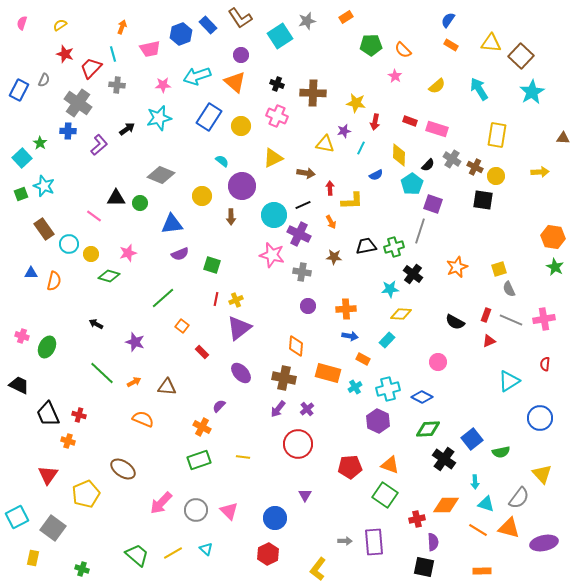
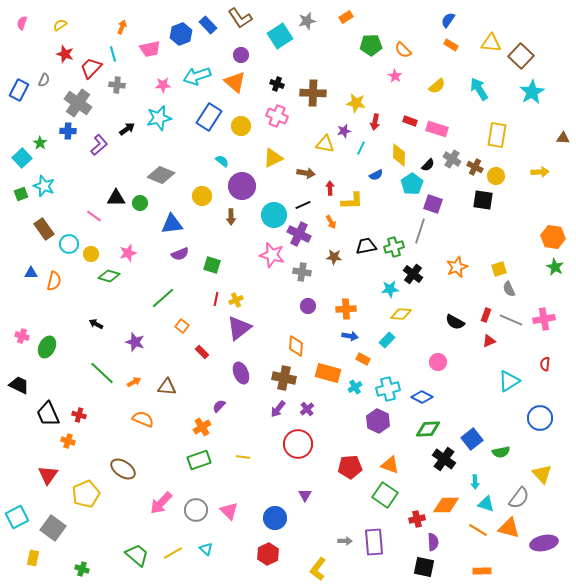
purple ellipse at (241, 373): rotated 20 degrees clockwise
orange cross at (202, 427): rotated 30 degrees clockwise
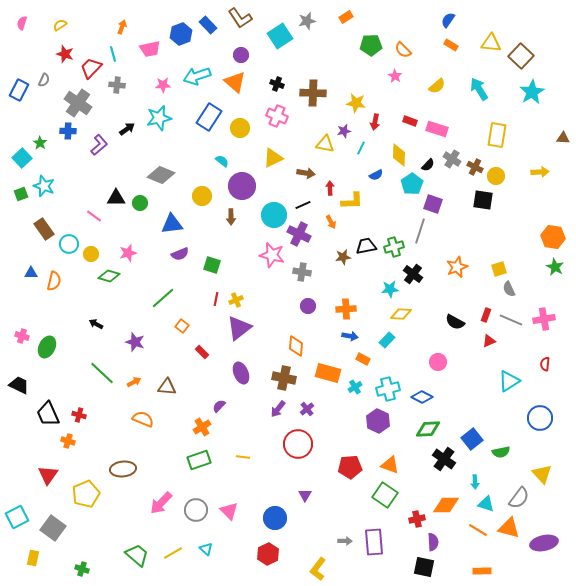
yellow circle at (241, 126): moved 1 px left, 2 px down
brown star at (334, 257): moved 9 px right; rotated 14 degrees counterclockwise
brown ellipse at (123, 469): rotated 40 degrees counterclockwise
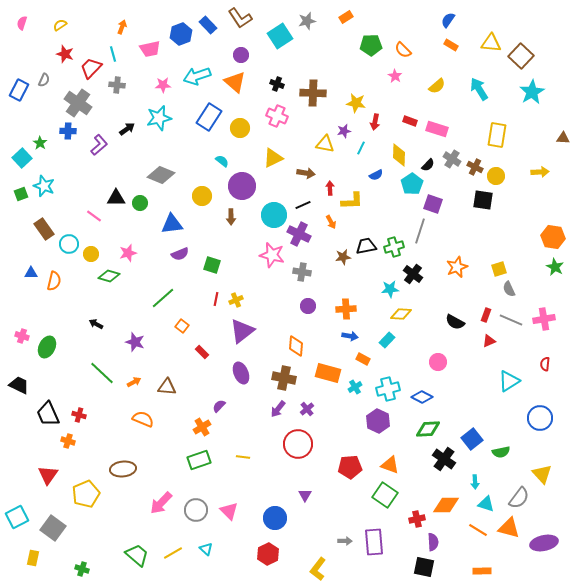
purple triangle at (239, 328): moved 3 px right, 3 px down
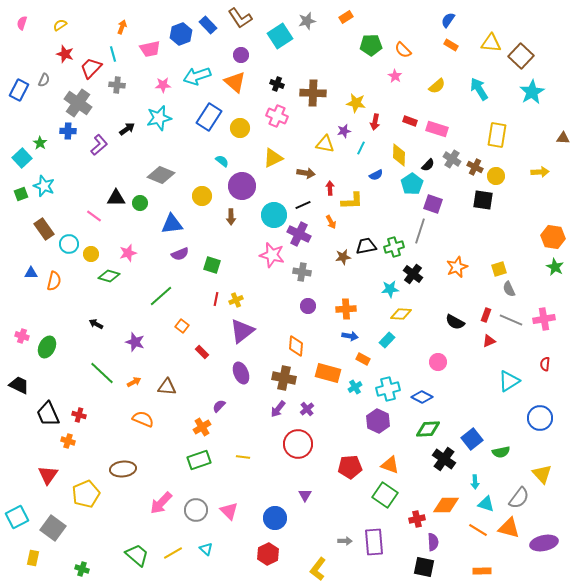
green line at (163, 298): moved 2 px left, 2 px up
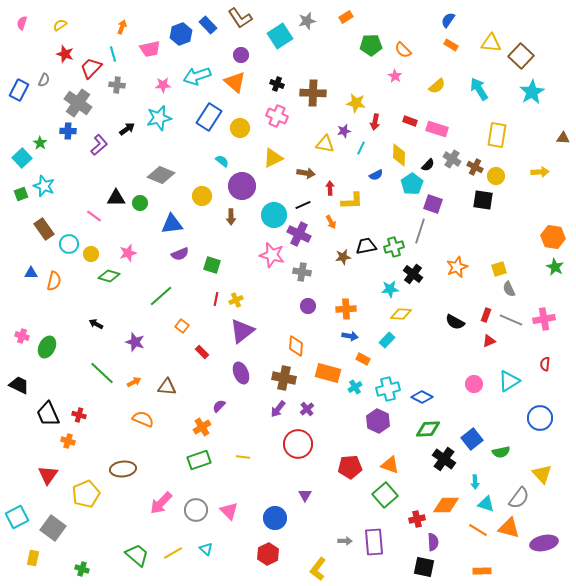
pink circle at (438, 362): moved 36 px right, 22 px down
green square at (385, 495): rotated 15 degrees clockwise
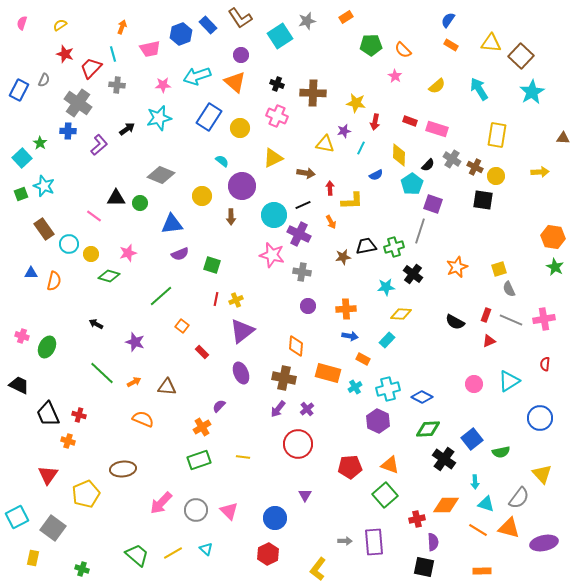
cyan star at (390, 289): moved 4 px left, 2 px up
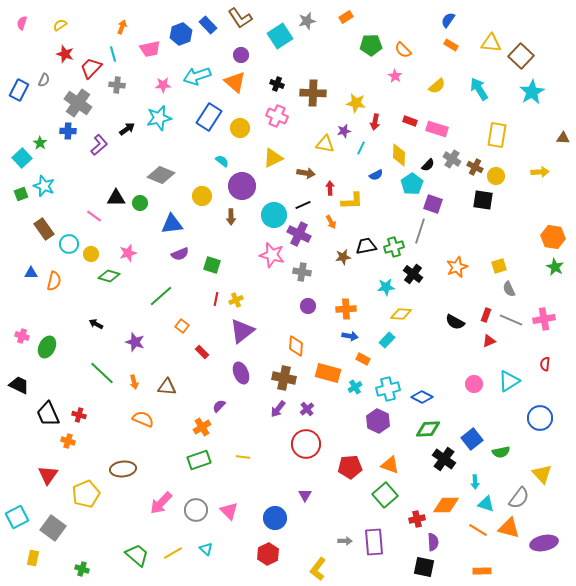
yellow square at (499, 269): moved 3 px up
orange arrow at (134, 382): rotated 104 degrees clockwise
red circle at (298, 444): moved 8 px right
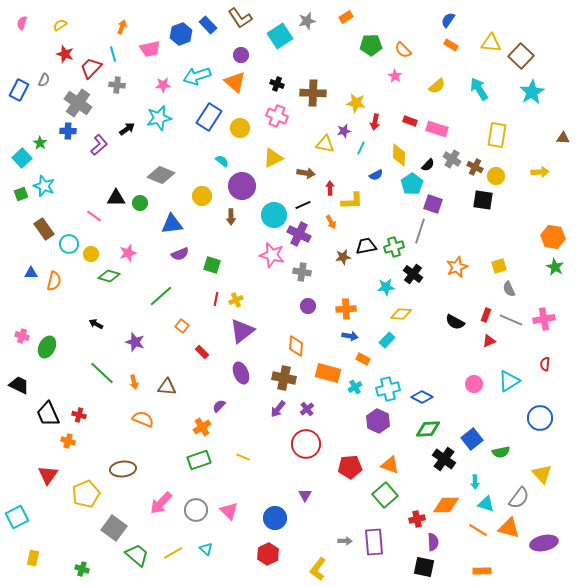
yellow line at (243, 457): rotated 16 degrees clockwise
gray square at (53, 528): moved 61 px right
